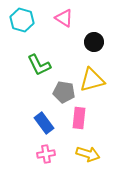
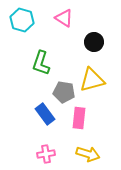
green L-shape: moved 2 px right, 2 px up; rotated 45 degrees clockwise
blue rectangle: moved 1 px right, 9 px up
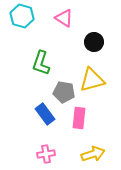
cyan hexagon: moved 4 px up
yellow arrow: moved 5 px right; rotated 35 degrees counterclockwise
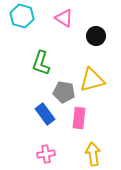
black circle: moved 2 px right, 6 px up
yellow arrow: rotated 80 degrees counterclockwise
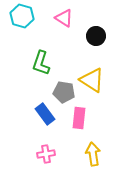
yellow triangle: rotated 48 degrees clockwise
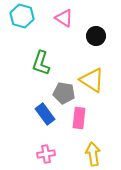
gray pentagon: moved 1 px down
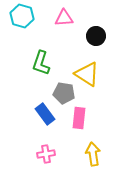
pink triangle: rotated 36 degrees counterclockwise
yellow triangle: moved 5 px left, 6 px up
